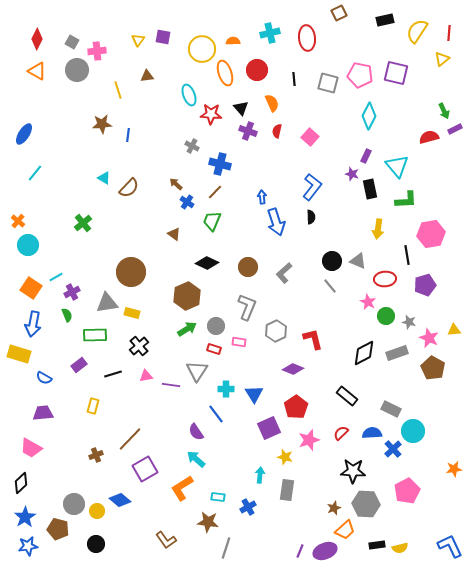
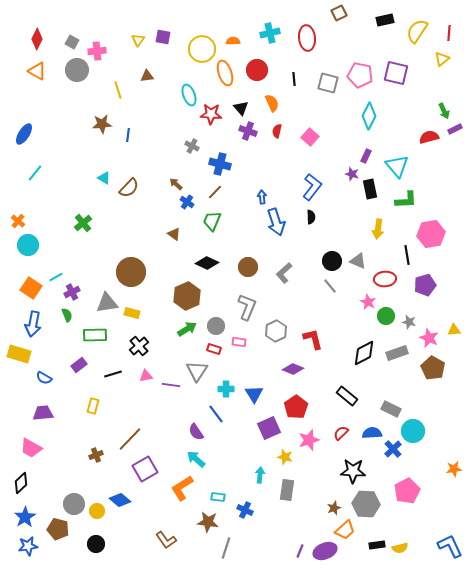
blue cross at (248, 507): moved 3 px left, 3 px down; rotated 35 degrees counterclockwise
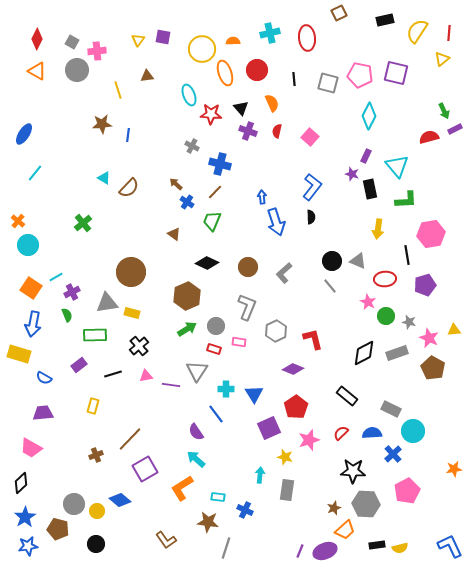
blue cross at (393, 449): moved 5 px down
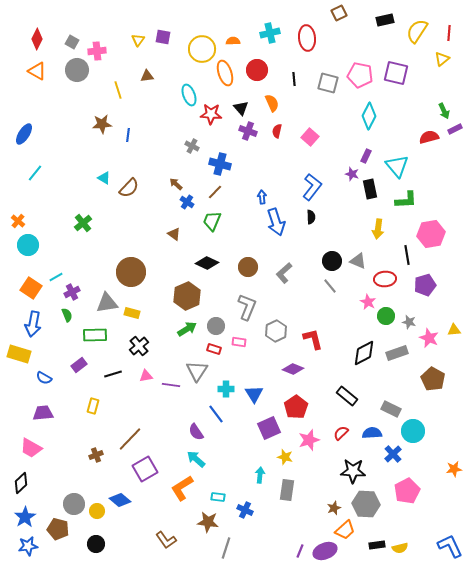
brown pentagon at (433, 368): moved 11 px down
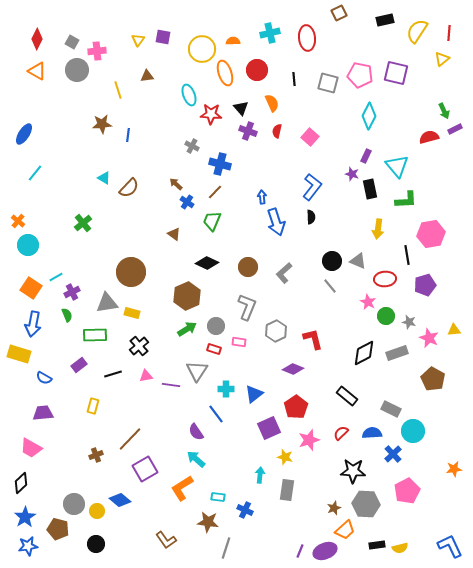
blue triangle at (254, 394): rotated 24 degrees clockwise
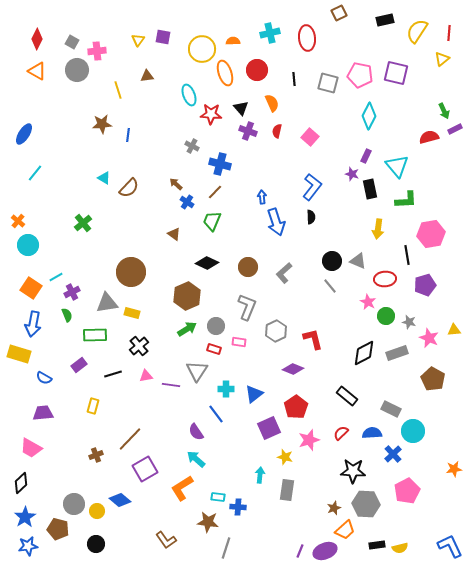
blue cross at (245, 510): moved 7 px left, 3 px up; rotated 21 degrees counterclockwise
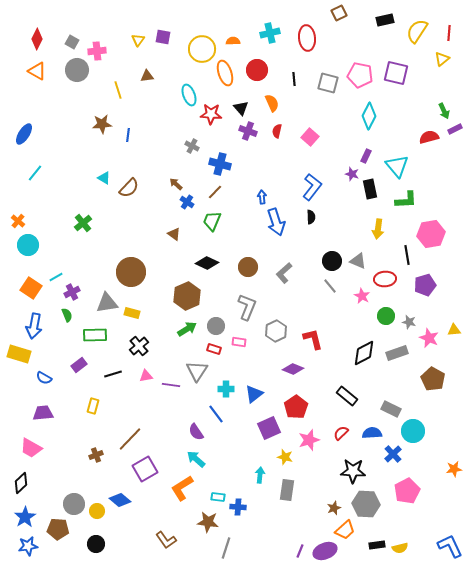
pink star at (368, 302): moved 6 px left, 6 px up
blue arrow at (33, 324): moved 1 px right, 2 px down
brown pentagon at (58, 529): rotated 10 degrees counterclockwise
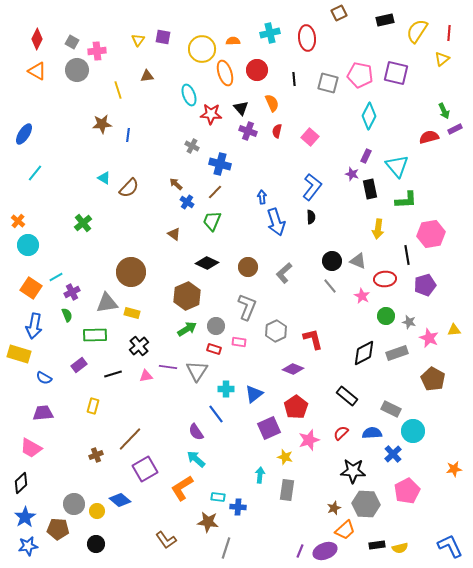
purple line at (171, 385): moved 3 px left, 18 px up
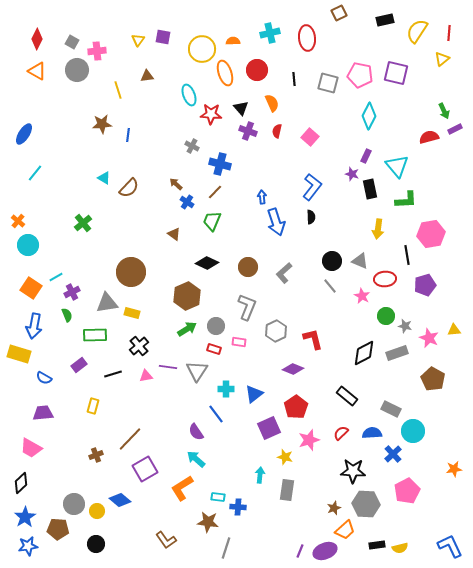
gray triangle at (358, 261): moved 2 px right
gray star at (409, 322): moved 4 px left, 4 px down
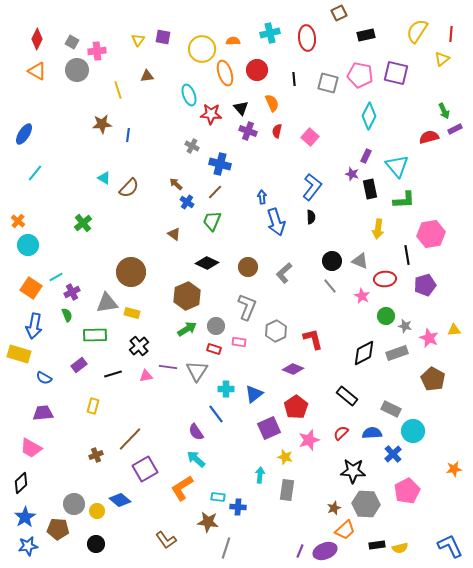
black rectangle at (385, 20): moved 19 px left, 15 px down
red line at (449, 33): moved 2 px right, 1 px down
green L-shape at (406, 200): moved 2 px left
